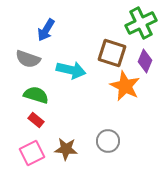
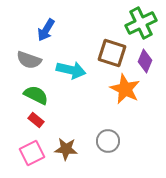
gray semicircle: moved 1 px right, 1 px down
orange star: moved 3 px down
green semicircle: rotated 10 degrees clockwise
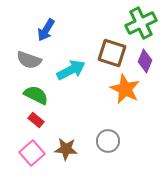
cyan arrow: rotated 40 degrees counterclockwise
pink square: rotated 15 degrees counterclockwise
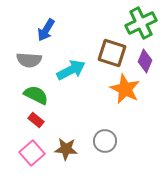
gray semicircle: rotated 15 degrees counterclockwise
gray circle: moved 3 px left
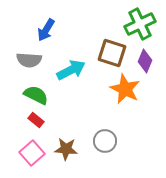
green cross: moved 1 px left, 1 px down
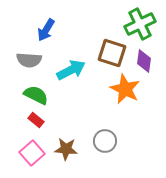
purple diamond: moved 1 px left; rotated 15 degrees counterclockwise
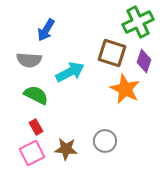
green cross: moved 2 px left, 2 px up
purple diamond: rotated 10 degrees clockwise
cyan arrow: moved 1 px left, 2 px down
red rectangle: moved 7 px down; rotated 21 degrees clockwise
pink square: rotated 15 degrees clockwise
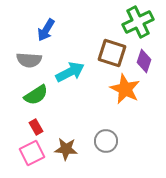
green semicircle: rotated 120 degrees clockwise
gray circle: moved 1 px right
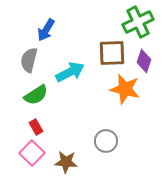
brown square: rotated 20 degrees counterclockwise
gray semicircle: rotated 100 degrees clockwise
orange star: rotated 12 degrees counterclockwise
brown star: moved 13 px down
pink square: rotated 20 degrees counterclockwise
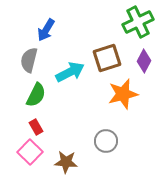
brown square: moved 5 px left, 5 px down; rotated 16 degrees counterclockwise
purple diamond: rotated 10 degrees clockwise
orange star: moved 2 px left, 5 px down; rotated 28 degrees counterclockwise
green semicircle: rotated 30 degrees counterclockwise
pink square: moved 2 px left, 1 px up
